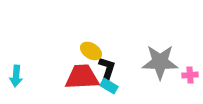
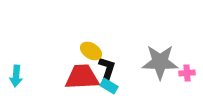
pink cross: moved 3 px left, 2 px up
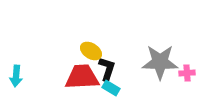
cyan rectangle: moved 2 px right, 2 px down
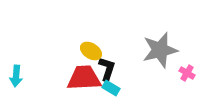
gray star: moved 12 px up; rotated 15 degrees counterclockwise
pink cross: rotated 35 degrees clockwise
red trapezoid: moved 2 px right, 1 px down
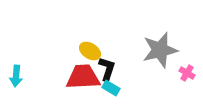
yellow ellipse: moved 1 px left
red trapezoid: moved 1 px left, 1 px up
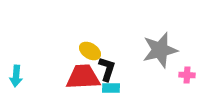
pink cross: moved 2 px down; rotated 28 degrees counterclockwise
cyan rectangle: rotated 30 degrees counterclockwise
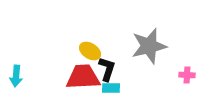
gray star: moved 11 px left, 4 px up
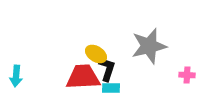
yellow ellipse: moved 6 px right, 3 px down
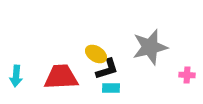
gray star: moved 1 px right, 1 px down
black L-shape: rotated 55 degrees clockwise
red trapezoid: moved 22 px left
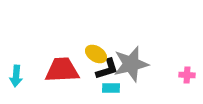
gray star: moved 19 px left, 17 px down
red trapezoid: moved 1 px right, 7 px up
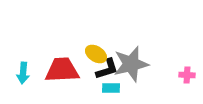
cyan arrow: moved 7 px right, 3 px up
